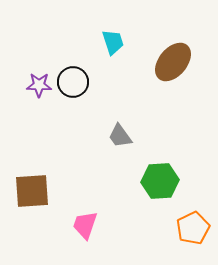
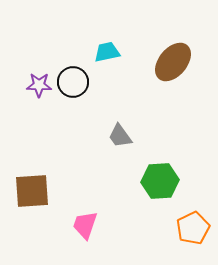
cyan trapezoid: moved 6 px left, 10 px down; rotated 84 degrees counterclockwise
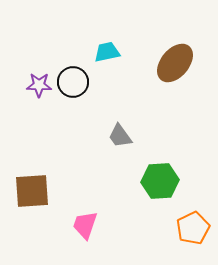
brown ellipse: moved 2 px right, 1 px down
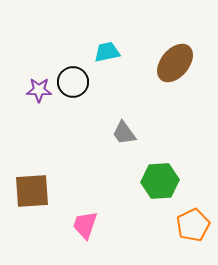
purple star: moved 5 px down
gray trapezoid: moved 4 px right, 3 px up
orange pentagon: moved 3 px up
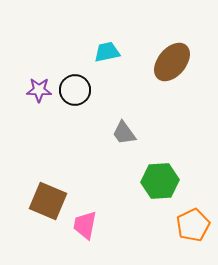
brown ellipse: moved 3 px left, 1 px up
black circle: moved 2 px right, 8 px down
brown square: moved 16 px right, 10 px down; rotated 27 degrees clockwise
pink trapezoid: rotated 8 degrees counterclockwise
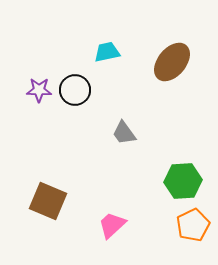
green hexagon: moved 23 px right
pink trapezoid: moved 27 px right; rotated 36 degrees clockwise
